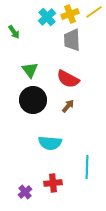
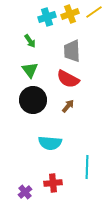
cyan cross: rotated 24 degrees clockwise
green arrow: moved 16 px right, 9 px down
gray trapezoid: moved 11 px down
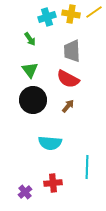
yellow cross: moved 1 px right; rotated 30 degrees clockwise
green arrow: moved 2 px up
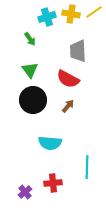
gray trapezoid: moved 6 px right
